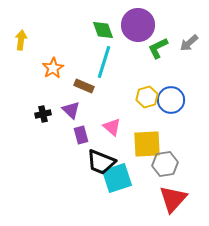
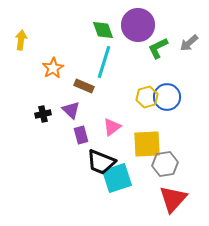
blue circle: moved 4 px left, 3 px up
pink triangle: rotated 42 degrees clockwise
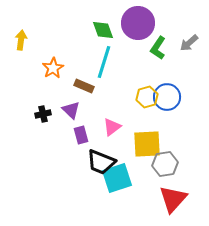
purple circle: moved 2 px up
green L-shape: rotated 30 degrees counterclockwise
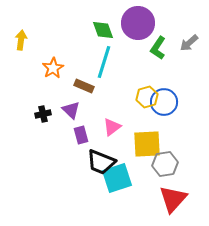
blue circle: moved 3 px left, 5 px down
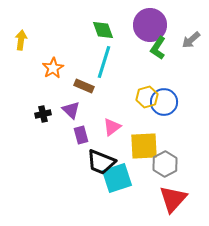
purple circle: moved 12 px right, 2 px down
gray arrow: moved 2 px right, 3 px up
yellow square: moved 3 px left, 2 px down
gray hexagon: rotated 20 degrees counterclockwise
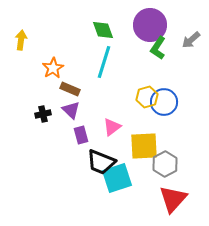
brown rectangle: moved 14 px left, 3 px down
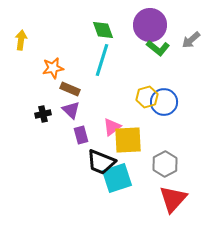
green L-shape: rotated 85 degrees counterclockwise
cyan line: moved 2 px left, 2 px up
orange star: rotated 20 degrees clockwise
yellow square: moved 16 px left, 6 px up
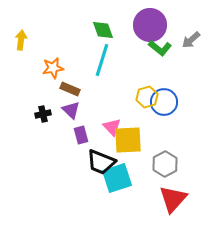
green L-shape: moved 2 px right
pink triangle: rotated 36 degrees counterclockwise
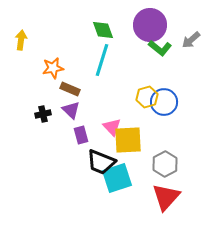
red triangle: moved 7 px left, 2 px up
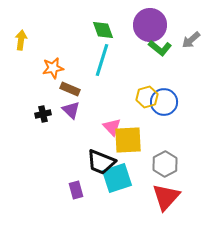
purple rectangle: moved 5 px left, 55 px down
